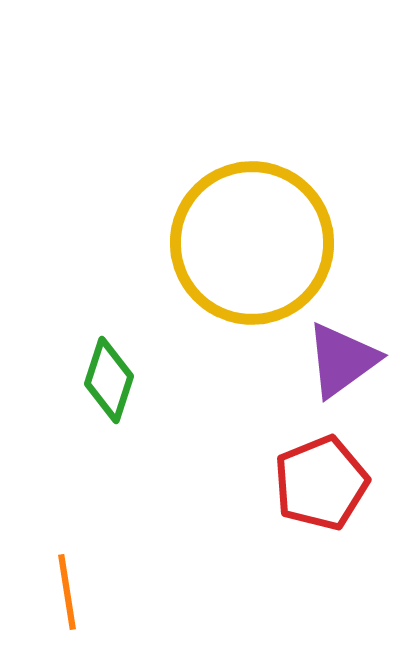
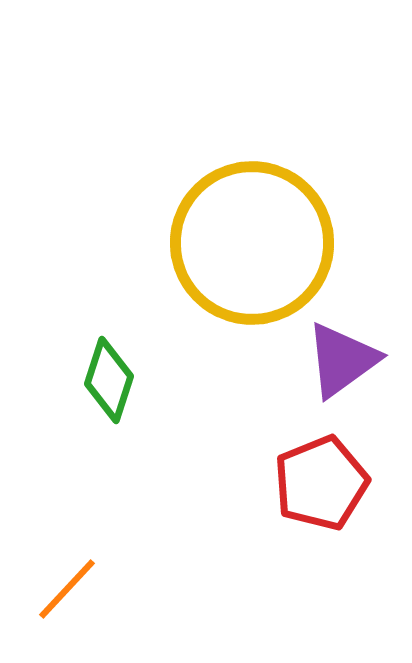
orange line: moved 3 px up; rotated 52 degrees clockwise
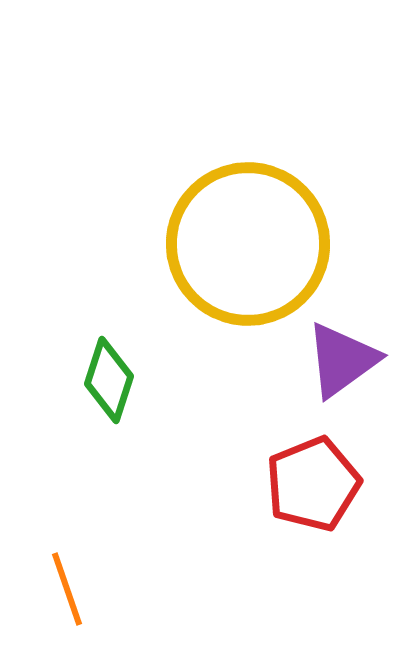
yellow circle: moved 4 px left, 1 px down
red pentagon: moved 8 px left, 1 px down
orange line: rotated 62 degrees counterclockwise
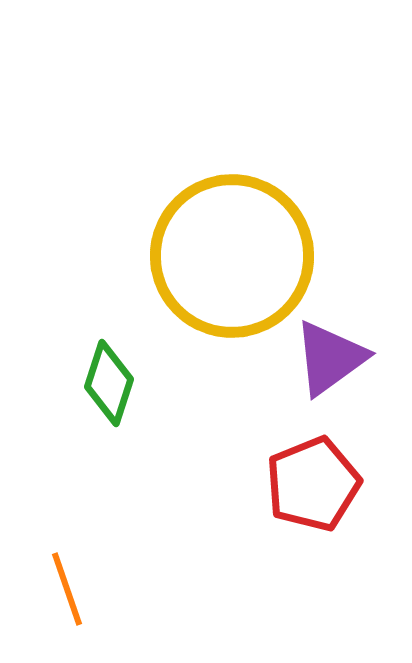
yellow circle: moved 16 px left, 12 px down
purple triangle: moved 12 px left, 2 px up
green diamond: moved 3 px down
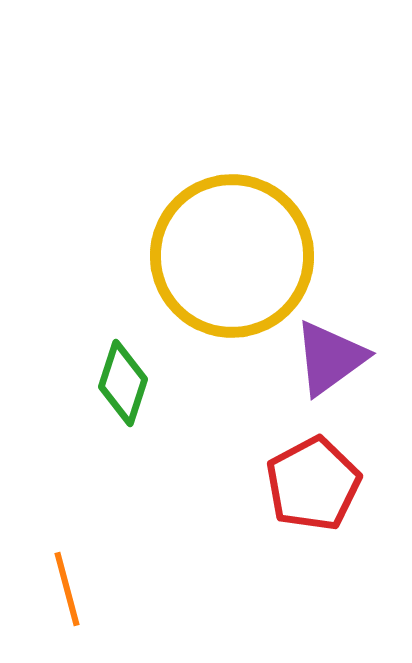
green diamond: moved 14 px right
red pentagon: rotated 6 degrees counterclockwise
orange line: rotated 4 degrees clockwise
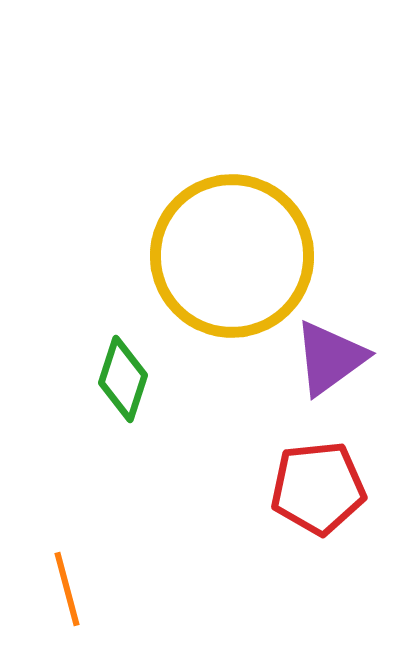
green diamond: moved 4 px up
red pentagon: moved 5 px right, 4 px down; rotated 22 degrees clockwise
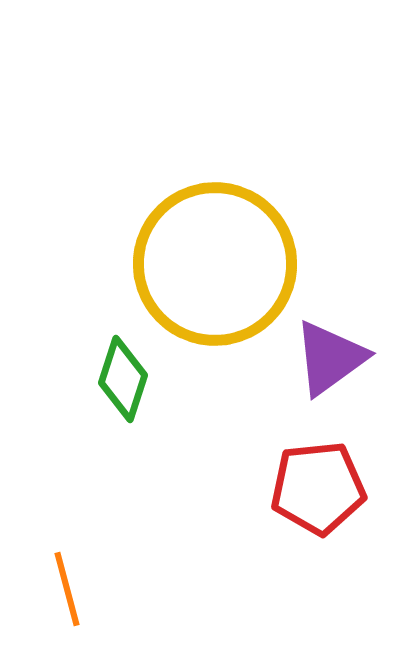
yellow circle: moved 17 px left, 8 px down
